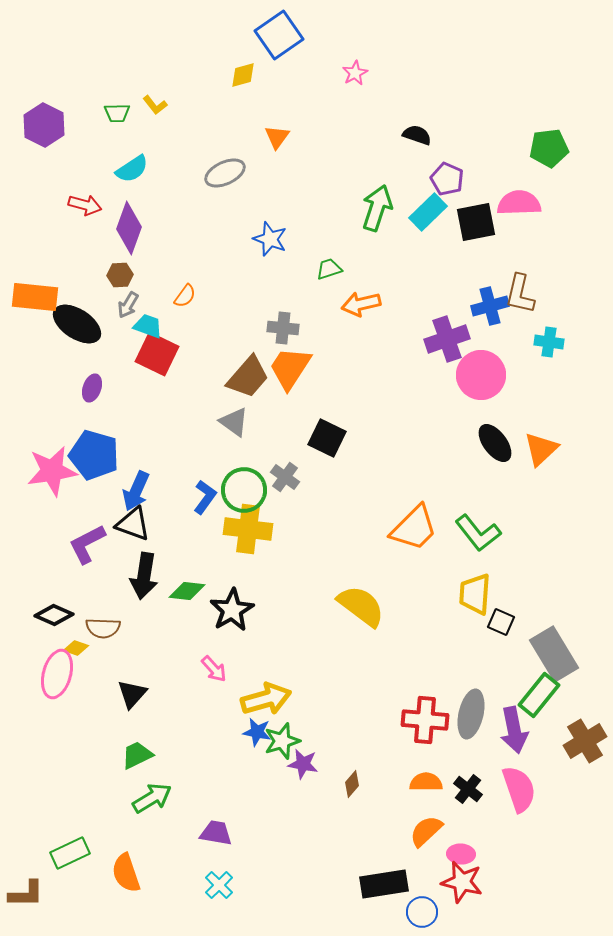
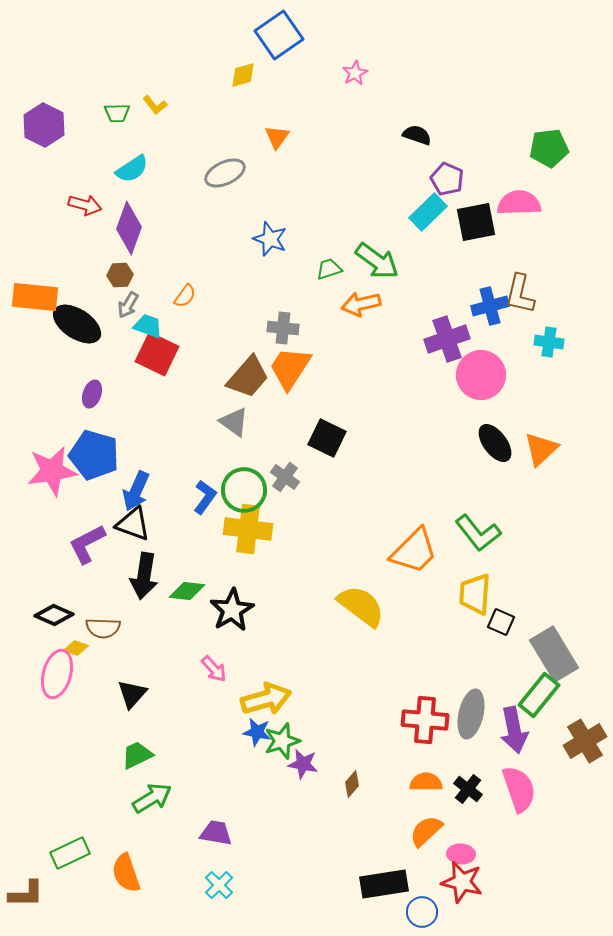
green arrow at (377, 208): moved 53 px down; rotated 108 degrees clockwise
purple ellipse at (92, 388): moved 6 px down
orange trapezoid at (414, 528): moved 23 px down
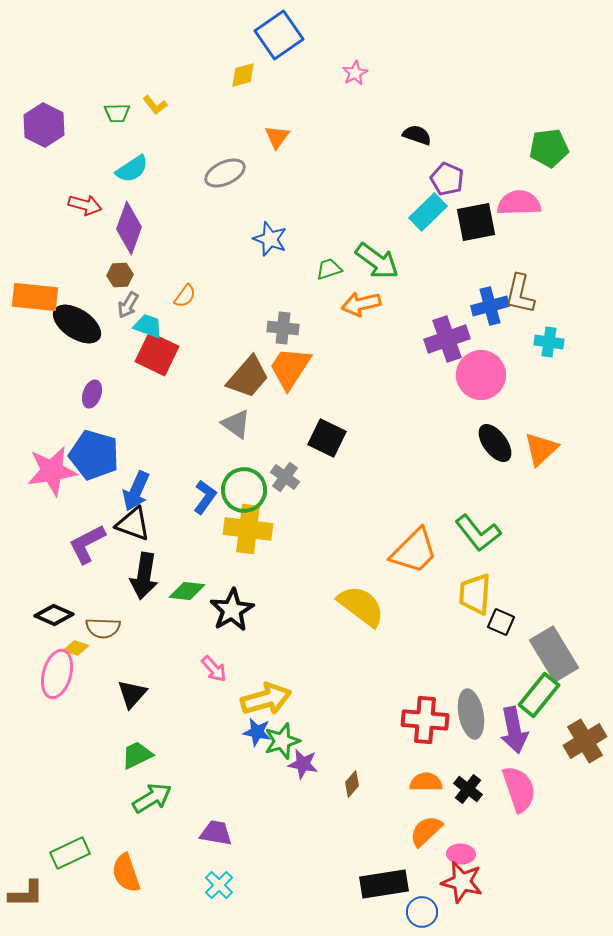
gray triangle at (234, 422): moved 2 px right, 2 px down
gray ellipse at (471, 714): rotated 24 degrees counterclockwise
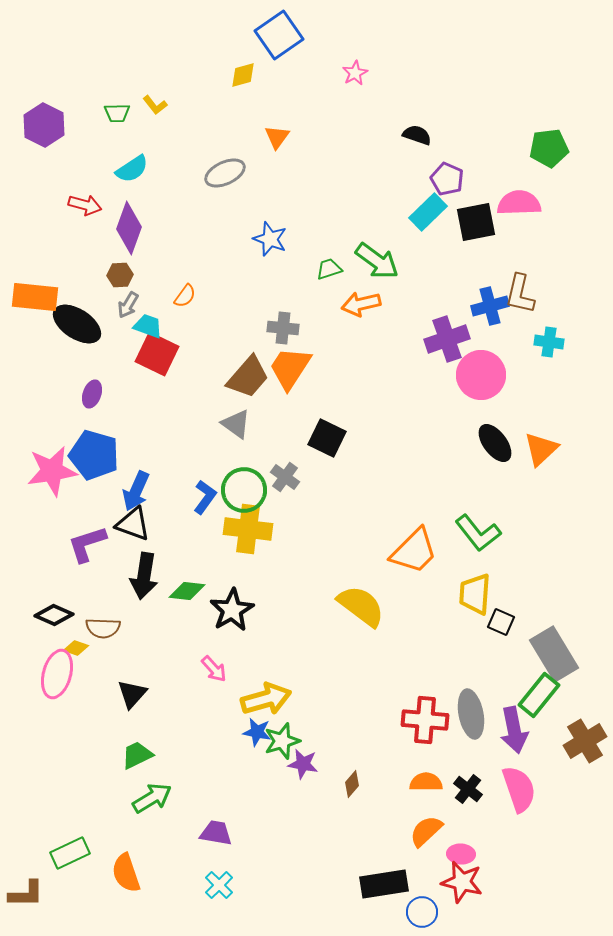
purple L-shape at (87, 544): rotated 9 degrees clockwise
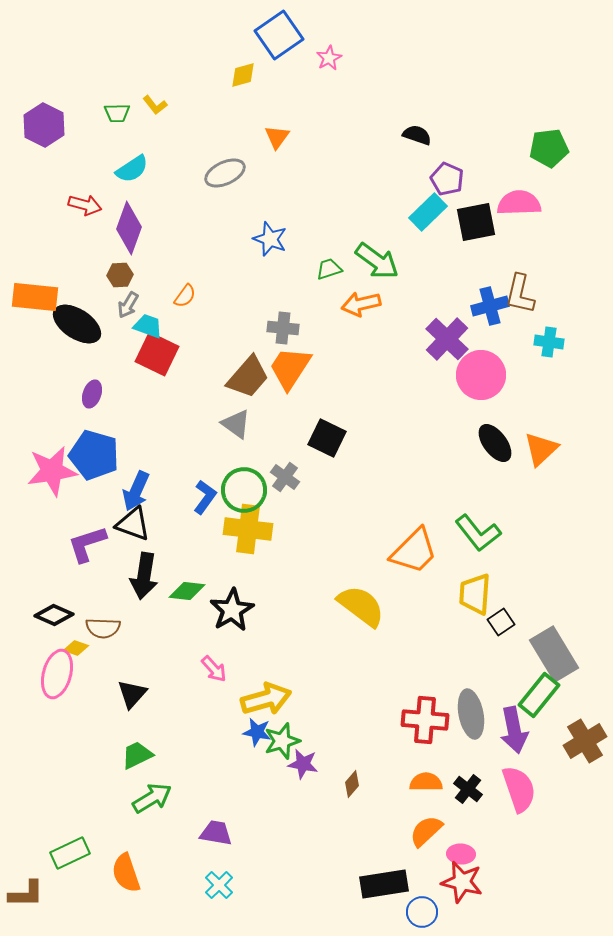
pink star at (355, 73): moved 26 px left, 15 px up
purple cross at (447, 339): rotated 27 degrees counterclockwise
black square at (501, 622): rotated 32 degrees clockwise
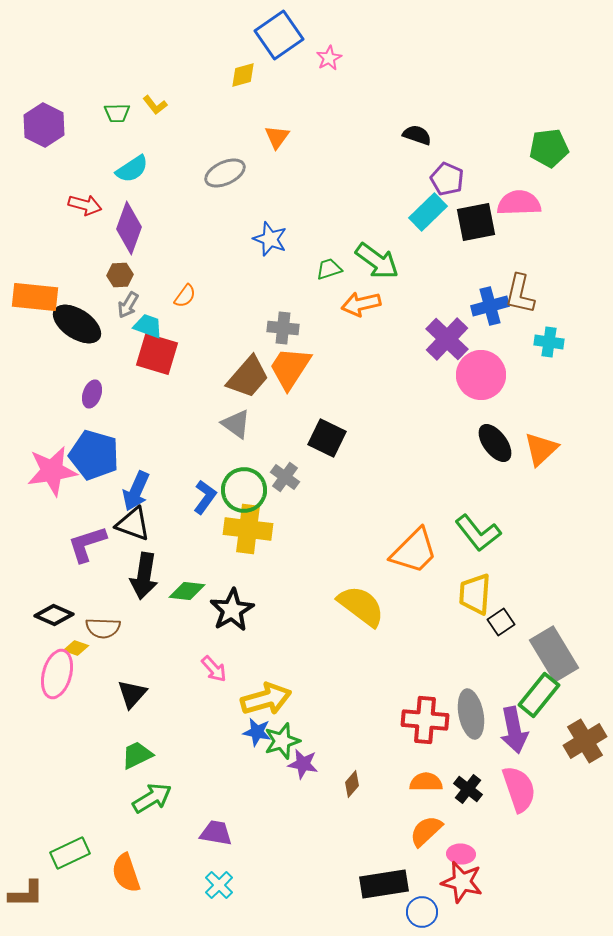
red square at (157, 354): rotated 9 degrees counterclockwise
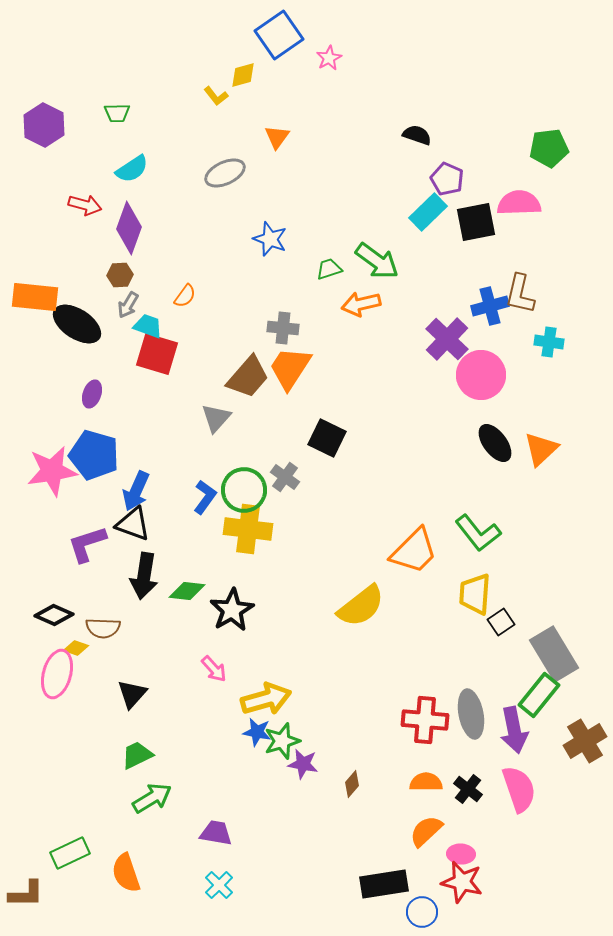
yellow L-shape at (155, 105): moved 61 px right, 9 px up
gray triangle at (236, 424): moved 20 px left, 6 px up; rotated 36 degrees clockwise
yellow semicircle at (361, 606): rotated 105 degrees clockwise
